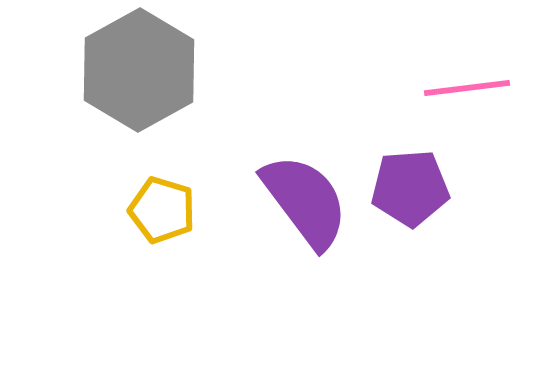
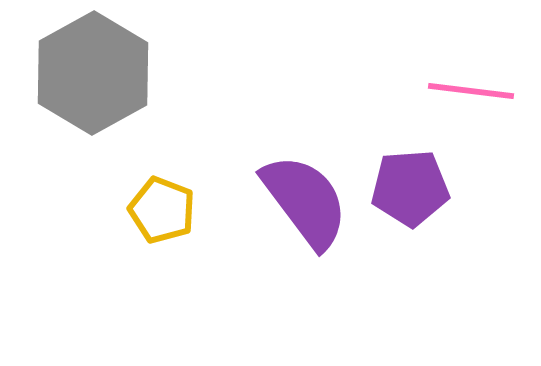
gray hexagon: moved 46 px left, 3 px down
pink line: moved 4 px right, 3 px down; rotated 14 degrees clockwise
yellow pentagon: rotated 4 degrees clockwise
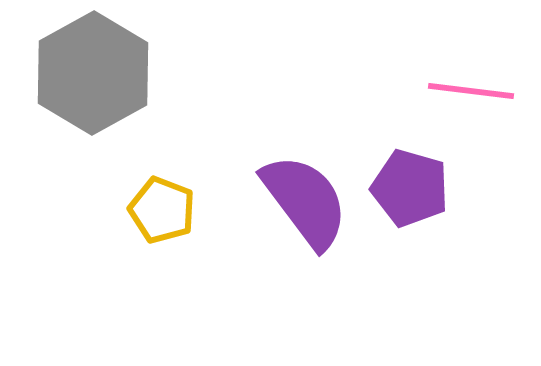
purple pentagon: rotated 20 degrees clockwise
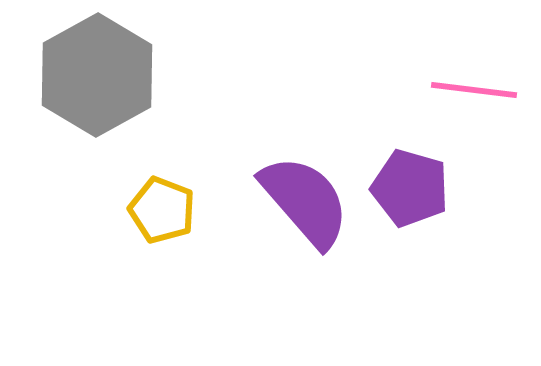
gray hexagon: moved 4 px right, 2 px down
pink line: moved 3 px right, 1 px up
purple semicircle: rotated 4 degrees counterclockwise
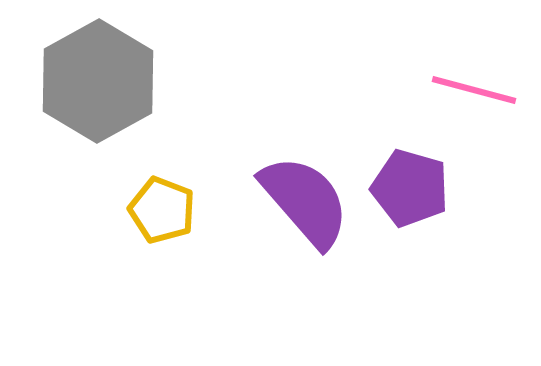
gray hexagon: moved 1 px right, 6 px down
pink line: rotated 8 degrees clockwise
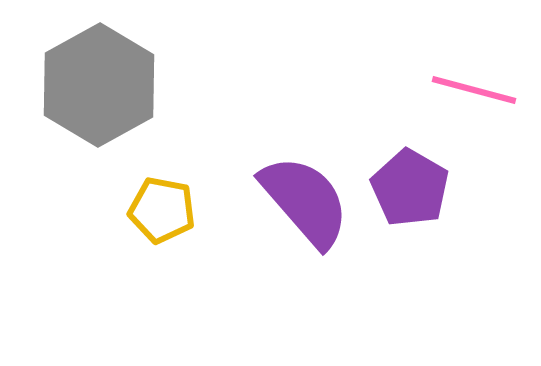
gray hexagon: moved 1 px right, 4 px down
purple pentagon: rotated 14 degrees clockwise
yellow pentagon: rotated 10 degrees counterclockwise
